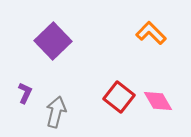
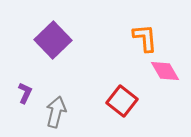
orange L-shape: moved 6 px left, 5 px down; rotated 40 degrees clockwise
purple square: moved 1 px up
red square: moved 3 px right, 4 px down
pink diamond: moved 7 px right, 30 px up
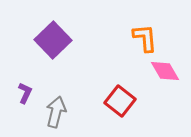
red square: moved 2 px left
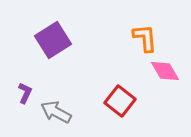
purple square: rotated 12 degrees clockwise
gray arrow: rotated 76 degrees counterclockwise
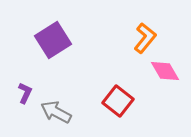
orange L-shape: rotated 44 degrees clockwise
red square: moved 2 px left
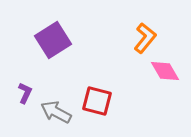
red square: moved 21 px left; rotated 24 degrees counterclockwise
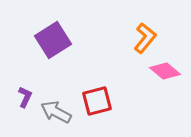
pink diamond: rotated 20 degrees counterclockwise
purple L-shape: moved 4 px down
red square: rotated 28 degrees counterclockwise
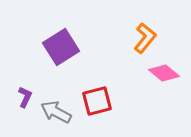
purple square: moved 8 px right, 7 px down
pink diamond: moved 1 px left, 2 px down
